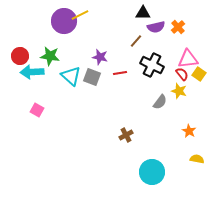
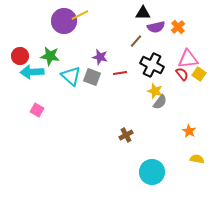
yellow star: moved 24 px left
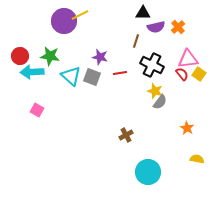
brown line: rotated 24 degrees counterclockwise
orange star: moved 2 px left, 3 px up
cyan circle: moved 4 px left
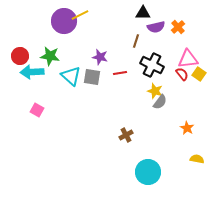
gray square: rotated 12 degrees counterclockwise
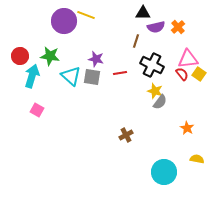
yellow line: moved 6 px right; rotated 48 degrees clockwise
purple star: moved 4 px left, 2 px down
cyan arrow: moved 4 px down; rotated 110 degrees clockwise
cyan circle: moved 16 px right
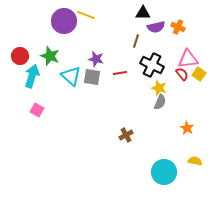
orange cross: rotated 24 degrees counterclockwise
green star: rotated 12 degrees clockwise
yellow star: moved 4 px right, 3 px up
gray semicircle: rotated 14 degrees counterclockwise
yellow semicircle: moved 2 px left, 2 px down
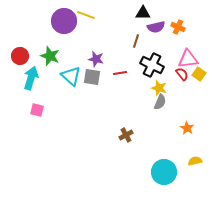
cyan arrow: moved 1 px left, 2 px down
pink square: rotated 16 degrees counterclockwise
yellow semicircle: rotated 24 degrees counterclockwise
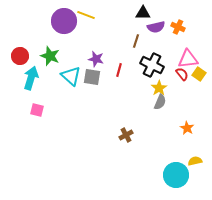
red line: moved 1 px left, 3 px up; rotated 64 degrees counterclockwise
yellow star: rotated 21 degrees clockwise
cyan circle: moved 12 px right, 3 px down
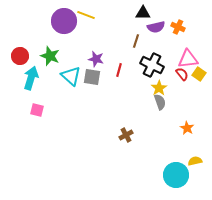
gray semicircle: rotated 42 degrees counterclockwise
